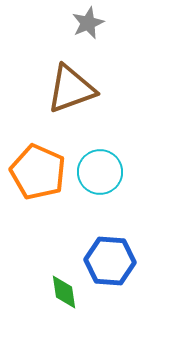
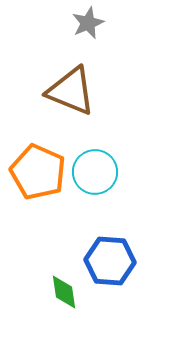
brown triangle: moved 2 px down; rotated 42 degrees clockwise
cyan circle: moved 5 px left
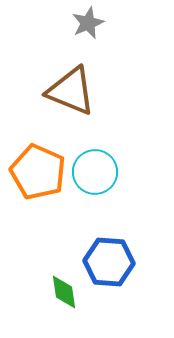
blue hexagon: moved 1 px left, 1 px down
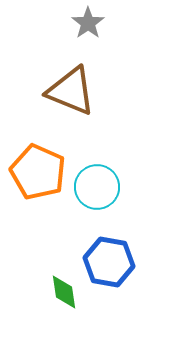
gray star: rotated 12 degrees counterclockwise
cyan circle: moved 2 px right, 15 px down
blue hexagon: rotated 6 degrees clockwise
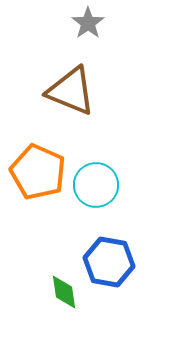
cyan circle: moved 1 px left, 2 px up
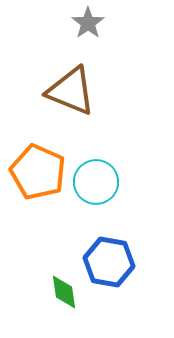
cyan circle: moved 3 px up
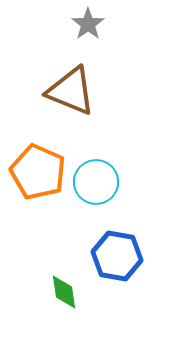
gray star: moved 1 px down
blue hexagon: moved 8 px right, 6 px up
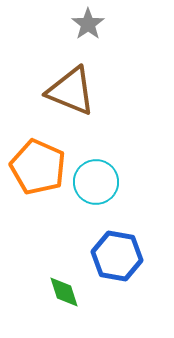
orange pentagon: moved 5 px up
green diamond: rotated 9 degrees counterclockwise
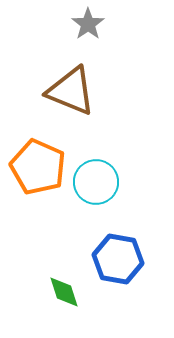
blue hexagon: moved 1 px right, 3 px down
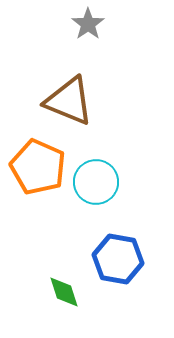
brown triangle: moved 2 px left, 10 px down
